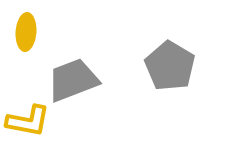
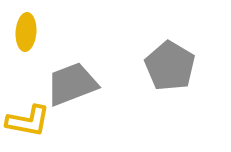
gray trapezoid: moved 1 px left, 4 px down
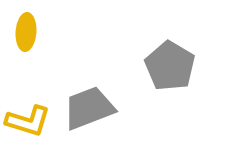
gray trapezoid: moved 17 px right, 24 px down
yellow L-shape: rotated 6 degrees clockwise
